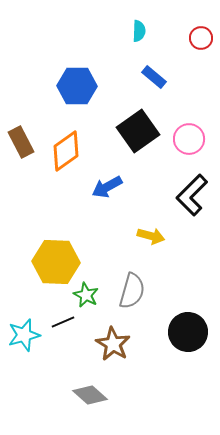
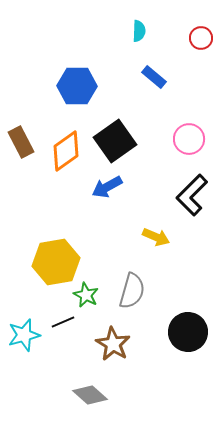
black square: moved 23 px left, 10 px down
yellow arrow: moved 5 px right, 1 px down; rotated 8 degrees clockwise
yellow hexagon: rotated 12 degrees counterclockwise
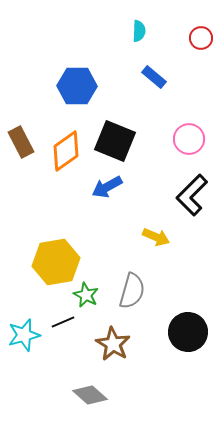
black square: rotated 33 degrees counterclockwise
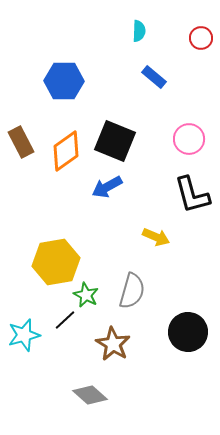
blue hexagon: moved 13 px left, 5 px up
black L-shape: rotated 60 degrees counterclockwise
black line: moved 2 px right, 2 px up; rotated 20 degrees counterclockwise
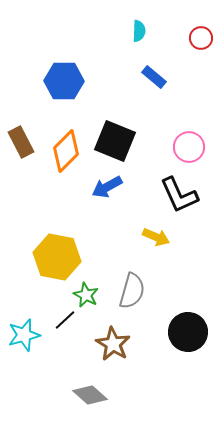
pink circle: moved 8 px down
orange diamond: rotated 9 degrees counterclockwise
black L-shape: moved 13 px left; rotated 9 degrees counterclockwise
yellow hexagon: moved 1 px right, 5 px up; rotated 21 degrees clockwise
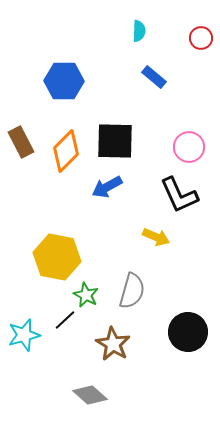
black square: rotated 21 degrees counterclockwise
